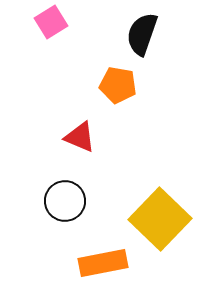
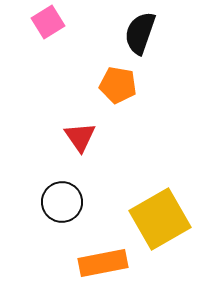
pink square: moved 3 px left
black semicircle: moved 2 px left, 1 px up
red triangle: rotated 32 degrees clockwise
black circle: moved 3 px left, 1 px down
yellow square: rotated 16 degrees clockwise
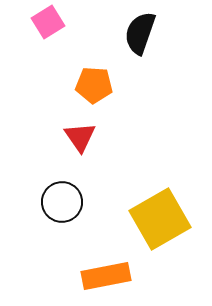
orange pentagon: moved 24 px left; rotated 6 degrees counterclockwise
orange rectangle: moved 3 px right, 13 px down
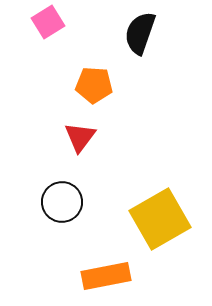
red triangle: rotated 12 degrees clockwise
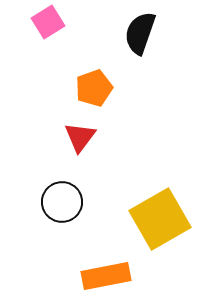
orange pentagon: moved 3 px down; rotated 24 degrees counterclockwise
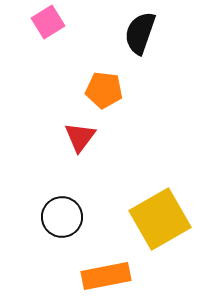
orange pentagon: moved 10 px right, 2 px down; rotated 27 degrees clockwise
black circle: moved 15 px down
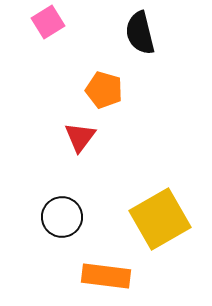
black semicircle: rotated 33 degrees counterclockwise
orange pentagon: rotated 9 degrees clockwise
orange rectangle: rotated 18 degrees clockwise
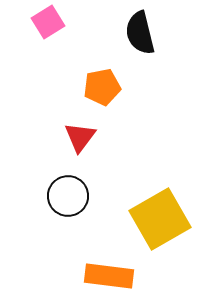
orange pentagon: moved 2 px left, 3 px up; rotated 27 degrees counterclockwise
black circle: moved 6 px right, 21 px up
orange rectangle: moved 3 px right
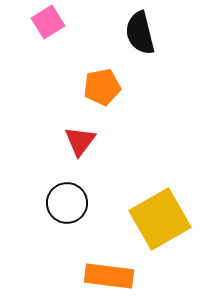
red triangle: moved 4 px down
black circle: moved 1 px left, 7 px down
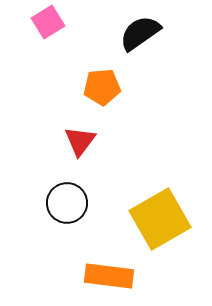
black semicircle: rotated 69 degrees clockwise
orange pentagon: rotated 6 degrees clockwise
